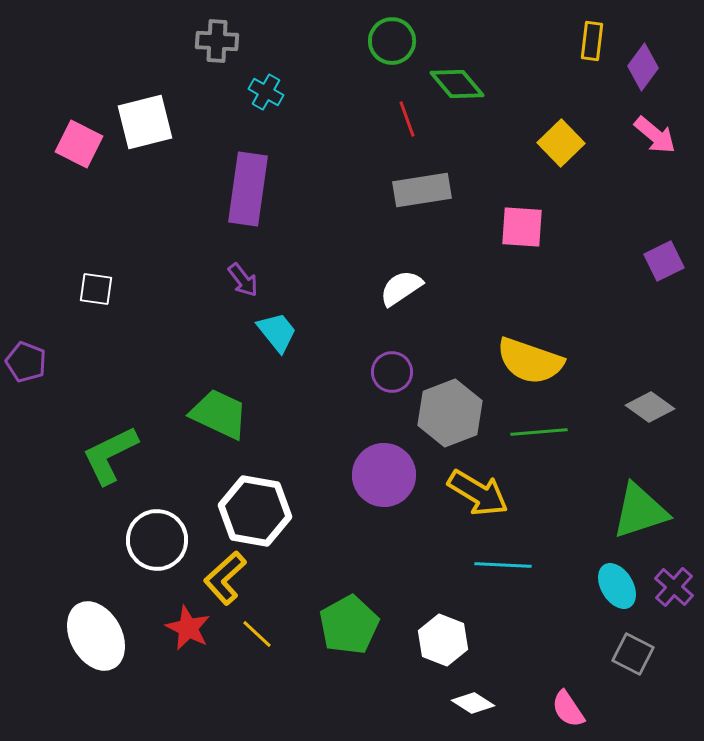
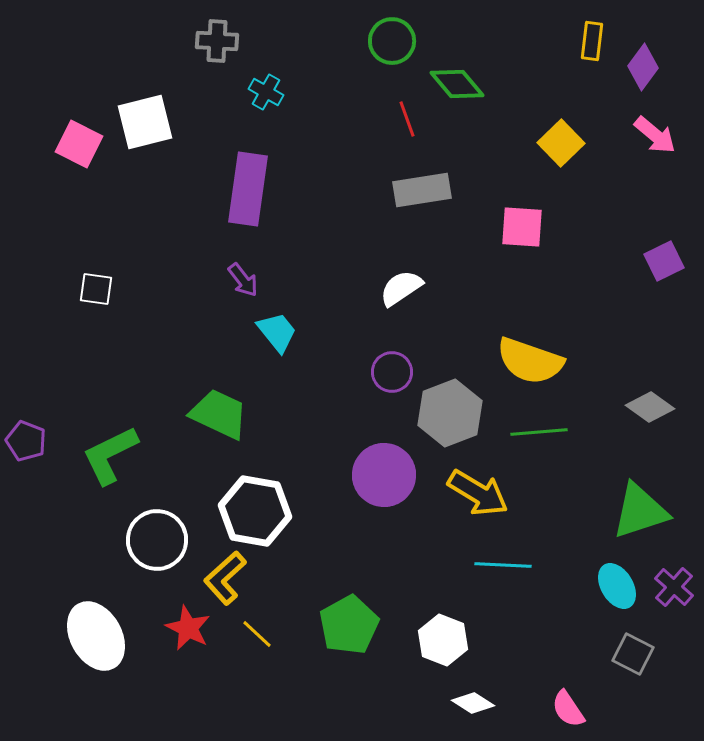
purple pentagon at (26, 362): moved 79 px down
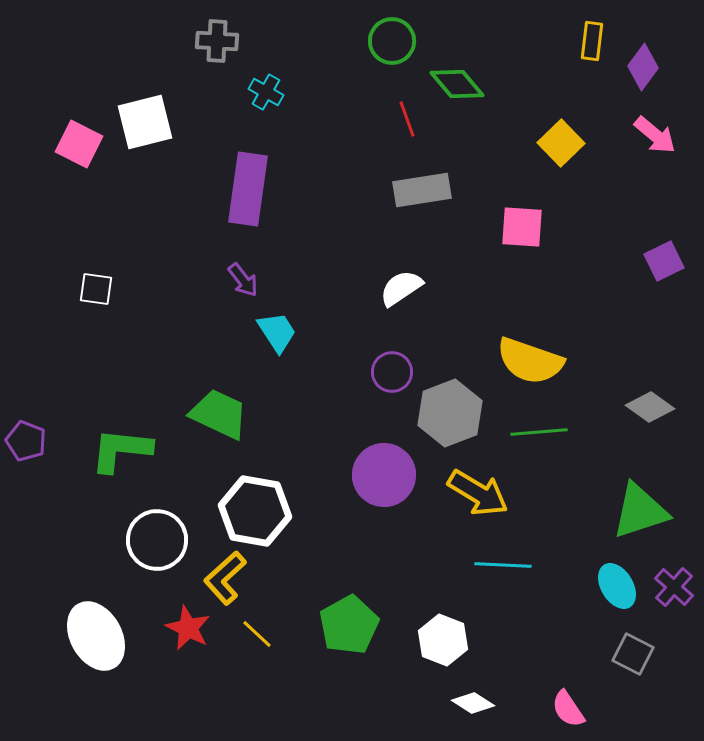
cyan trapezoid at (277, 332): rotated 6 degrees clockwise
green L-shape at (110, 455): moved 11 px right, 5 px up; rotated 32 degrees clockwise
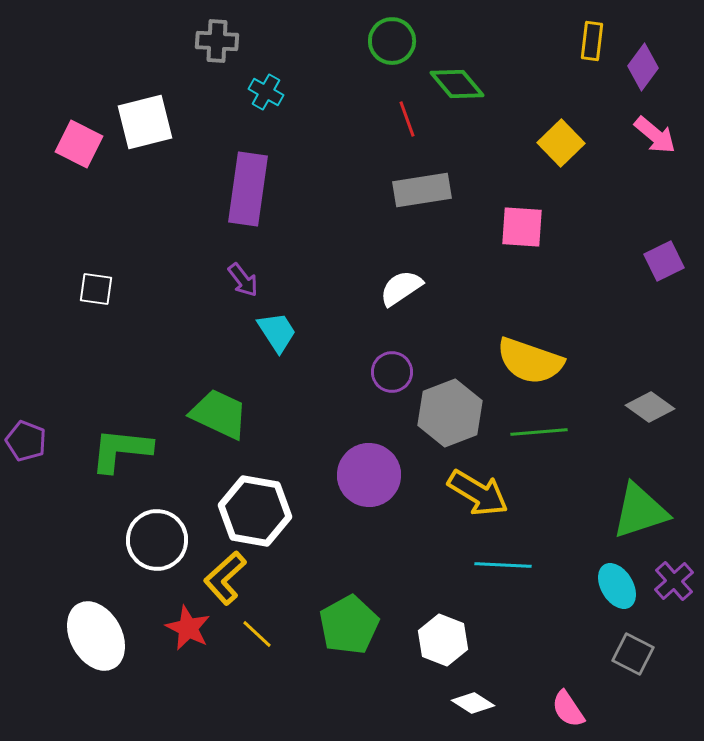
purple circle at (384, 475): moved 15 px left
purple cross at (674, 587): moved 6 px up; rotated 6 degrees clockwise
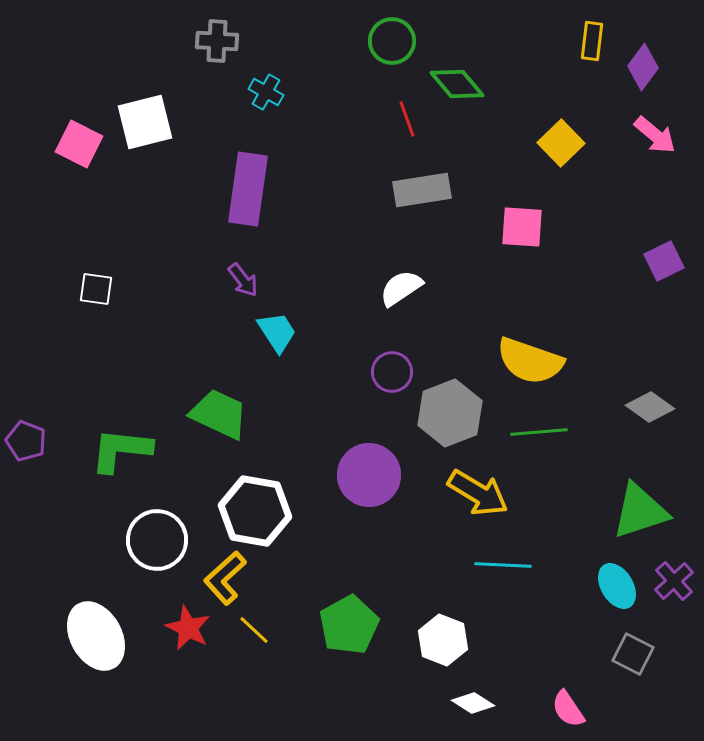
yellow line at (257, 634): moved 3 px left, 4 px up
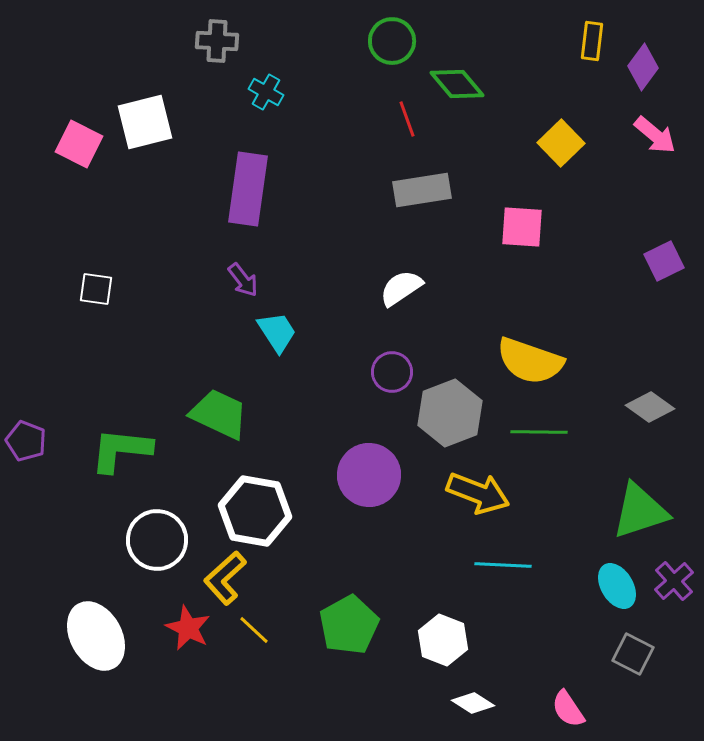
green line at (539, 432): rotated 6 degrees clockwise
yellow arrow at (478, 493): rotated 10 degrees counterclockwise
